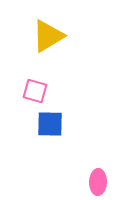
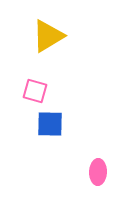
pink ellipse: moved 10 px up
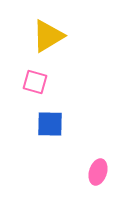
pink square: moved 9 px up
pink ellipse: rotated 15 degrees clockwise
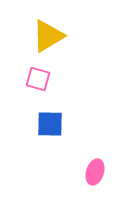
pink square: moved 3 px right, 3 px up
pink ellipse: moved 3 px left
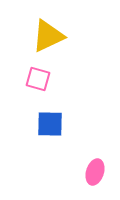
yellow triangle: rotated 6 degrees clockwise
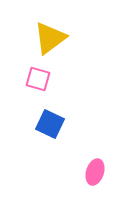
yellow triangle: moved 2 px right, 2 px down; rotated 12 degrees counterclockwise
blue square: rotated 24 degrees clockwise
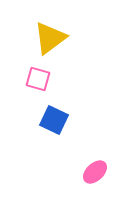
blue square: moved 4 px right, 4 px up
pink ellipse: rotated 30 degrees clockwise
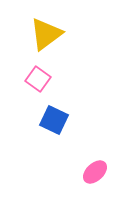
yellow triangle: moved 4 px left, 4 px up
pink square: rotated 20 degrees clockwise
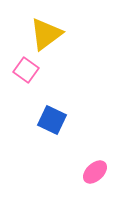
pink square: moved 12 px left, 9 px up
blue square: moved 2 px left
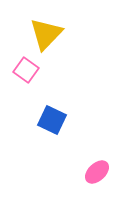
yellow triangle: rotated 9 degrees counterclockwise
pink ellipse: moved 2 px right
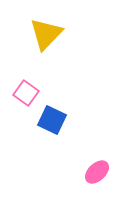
pink square: moved 23 px down
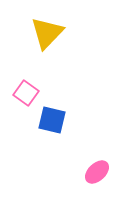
yellow triangle: moved 1 px right, 1 px up
blue square: rotated 12 degrees counterclockwise
